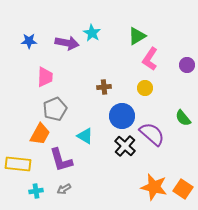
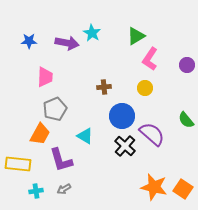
green triangle: moved 1 px left
green semicircle: moved 3 px right, 2 px down
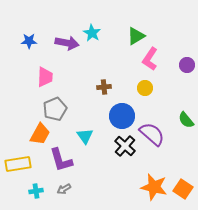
cyan triangle: rotated 24 degrees clockwise
yellow rectangle: rotated 15 degrees counterclockwise
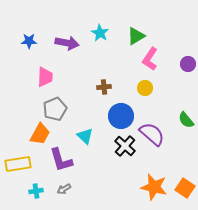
cyan star: moved 8 px right
purple circle: moved 1 px right, 1 px up
blue circle: moved 1 px left
cyan triangle: rotated 12 degrees counterclockwise
orange square: moved 2 px right, 1 px up
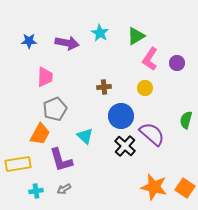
purple circle: moved 11 px left, 1 px up
green semicircle: rotated 54 degrees clockwise
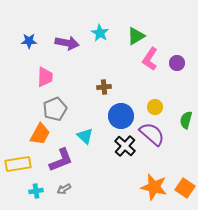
yellow circle: moved 10 px right, 19 px down
purple L-shape: rotated 96 degrees counterclockwise
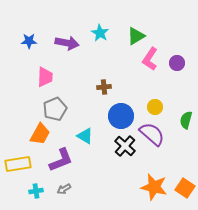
cyan triangle: rotated 12 degrees counterclockwise
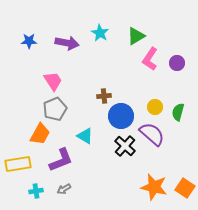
pink trapezoid: moved 8 px right, 4 px down; rotated 35 degrees counterclockwise
brown cross: moved 9 px down
green semicircle: moved 8 px left, 8 px up
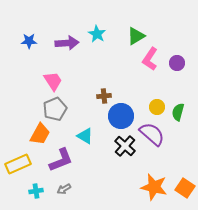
cyan star: moved 3 px left, 1 px down
purple arrow: rotated 15 degrees counterclockwise
yellow circle: moved 2 px right
yellow rectangle: rotated 15 degrees counterclockwise
